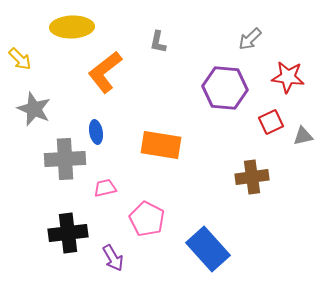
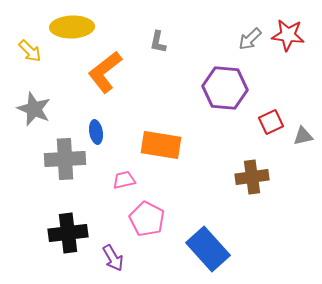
yellow arrow: moved 10 px right, 8 px up
red star: moved 42 px up
pink trapezoid: moved 19 px right, 8 px up
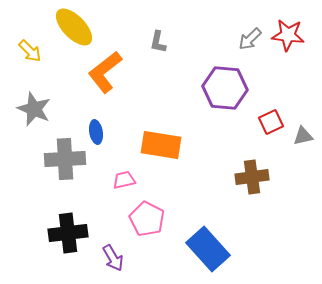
yellow ellipse: moved 2 px right; rotated 48 degrees clockwise
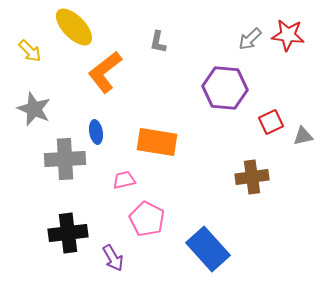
orange rectangle: moved 4 px left, 3 px up
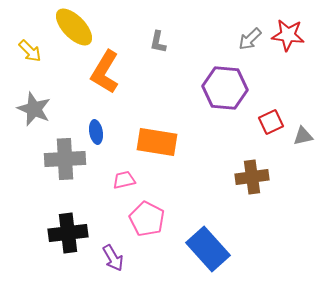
orange L-shape: rotated 21 degrees counterclockwise
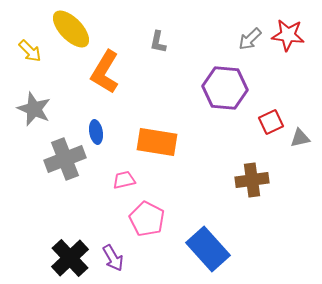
yellow ellipse: moved 3 px left, 2 px down
gray triangle: moved 3 px left, 2 px down
gray cross: rotated 18 degrees counterclockwise
brown cross: moved 3 px down
black cross: moved 2 px right, 25 px down; rotated 36 degrees counterclockwise
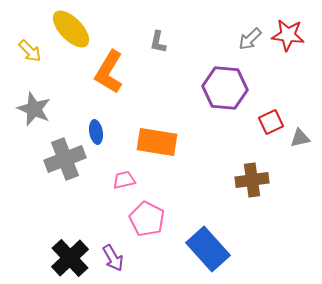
orange L-shape: moved 4 px right
